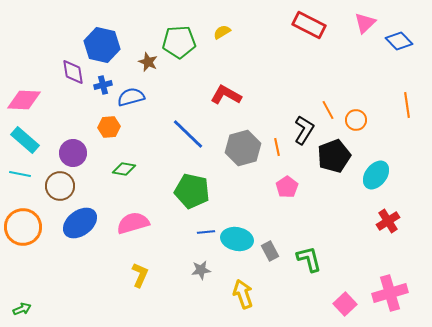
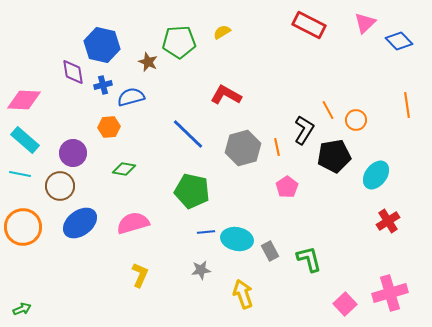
black pentagon at (334, 156): rotated 12 degrees clockwise
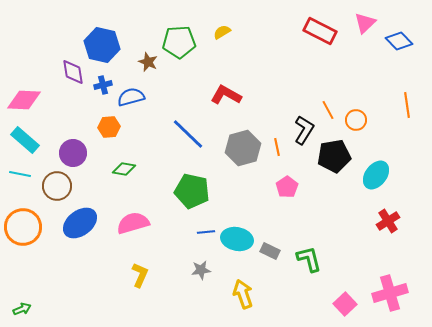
red rectangle at (309, 25): moved 11 px right, 6 px down
brown circle at (60, 186): moved 3 px left
gray rectangle at (270, 251): rotated 36 degrees counterclockwise
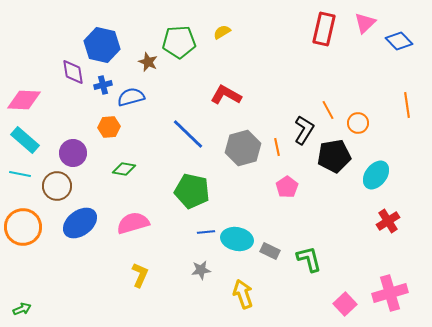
red rectangle at (320, 31): moved 4 px right, 2 px up; rotated 76 degrees clockwise
orange circle at (356, 120): moved 2 px right, 3 px down
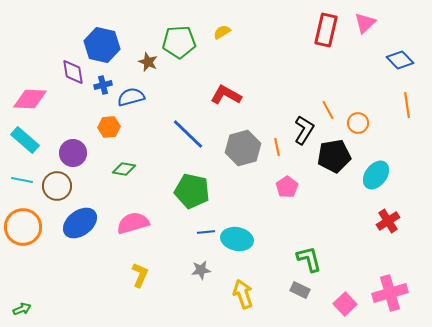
red rectangle at (324, 29): moved 2 px right, 1 px down
blue diamond at (399, 41): moved 1 px right, 19 px down
pink diamond at (24, 100): moved 6 px right, 1 px up
cyan line at (20, 174): moved 2 px right, 6 px down
gray rectangle at (270, 251): moved 30 px right, 39 px down
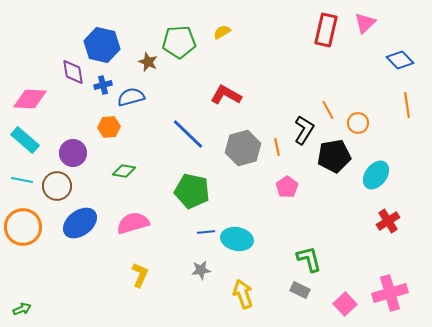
green diamond at (124, 169): moved 2 px down
